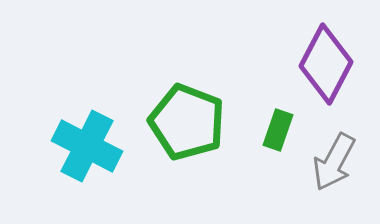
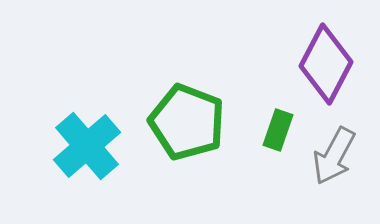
cyan cross: rotated 22 degrees clockwise
gray arrow: moved 6 px up
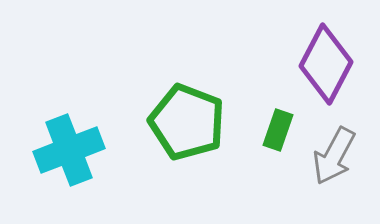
cyan cross: moved 18 px left, 4 px down; rotated 20 degrees clockwise
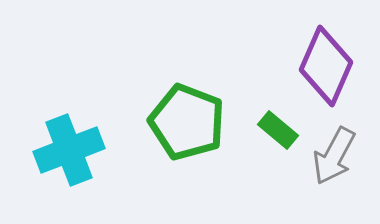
purple diamond: moved 2 px down; rotated 4 degrees counterclockwise
green rectangle: rotated 69 degrees counterclockwise
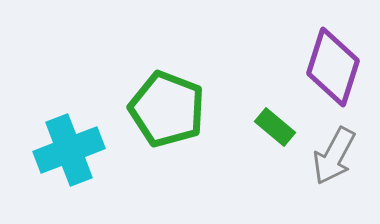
purple diamond: moved 7 px right, 1 px down; rotated 6 degrees counterclockwise
green pentagon: moved 20 px left, 13 px up
green rectangle: moved 3 px left, 3 px up
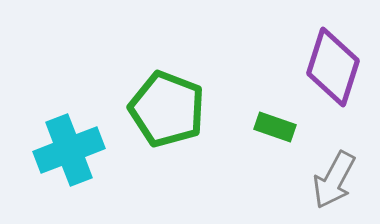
green rectangle: rotated 21 degrees counterclockwise
gray arrow: moved 24 px down
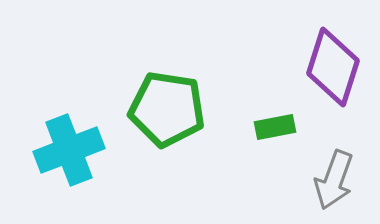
green pentagon: rotated 12 degrees counterclockwise
green rectangle: rotated 30 degrees counterclockwise
gray arrow: rotated 8 degrees counterclockwise
